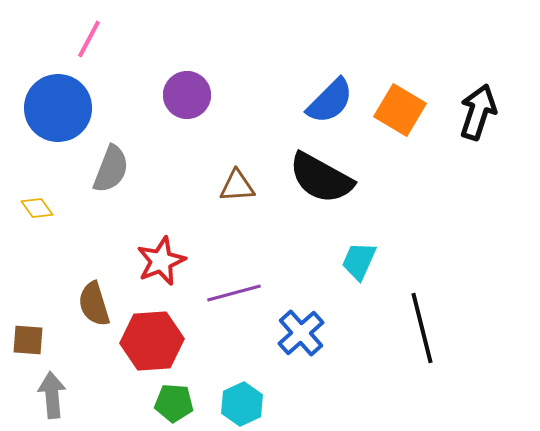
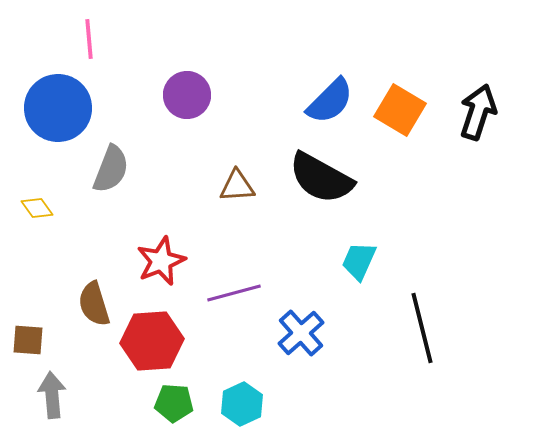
pink line: rotated 33 degrees counterclockwise
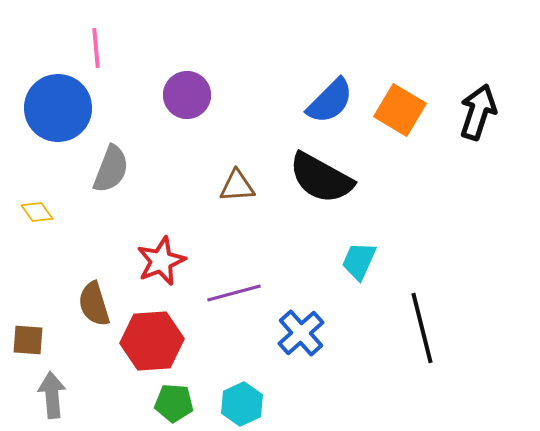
pink line: moved 7 px right, 9 px down
yellow diamond: moved 4 px down
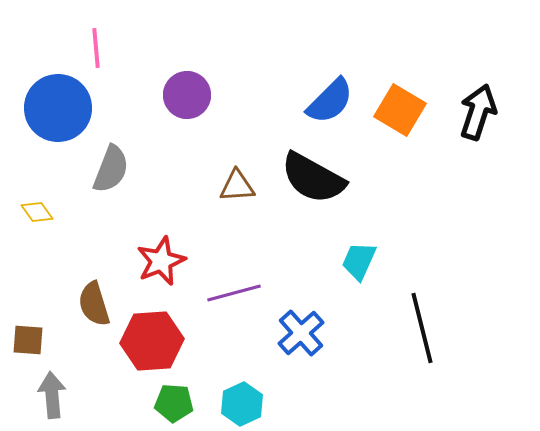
black semicircle: moved 8 px left
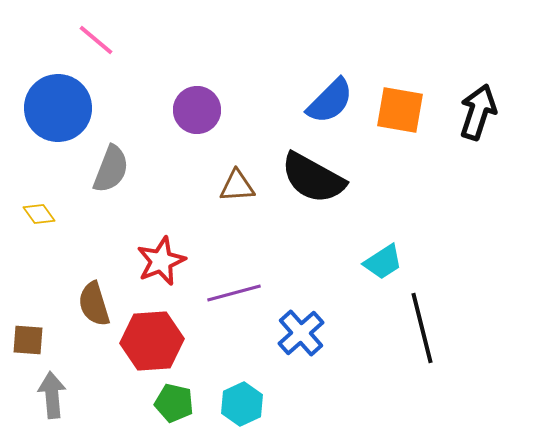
pink line: moved 8 px up; rotated 45 degrees counterclockwise
purple circle: moved 10 px right, 15 px down
orange square: rotated 21 degrees counterclockwise
yellow diamond: moved 2 px right, 2 px down
cyan trapezoid: moved 24 px right, 1 px down; rotated 147 degrees counterclockwise
green pentagon: rotated 9 degrees clockwise
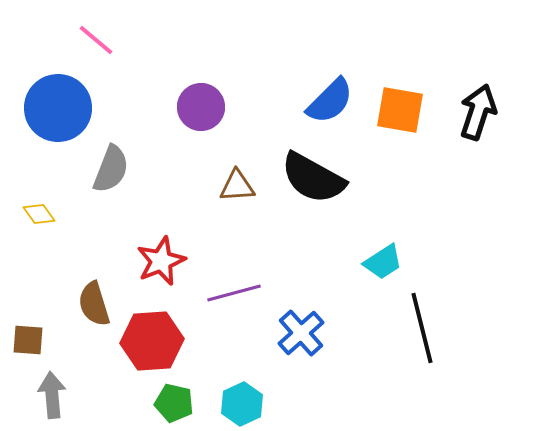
purple circle: moved 4 px right, 3 px up
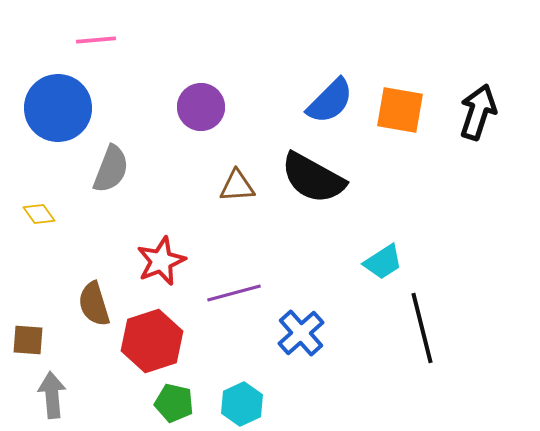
pink line: rotated 45 degrees counterclockwise
red hexagon: rotated 14 degrees counterclockwise
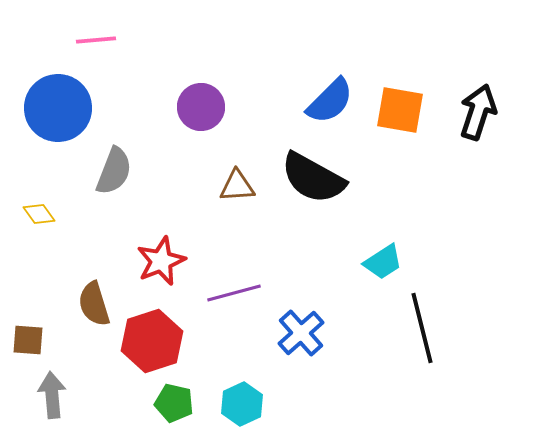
gray semicircle: moved 3 px right, 2 px down
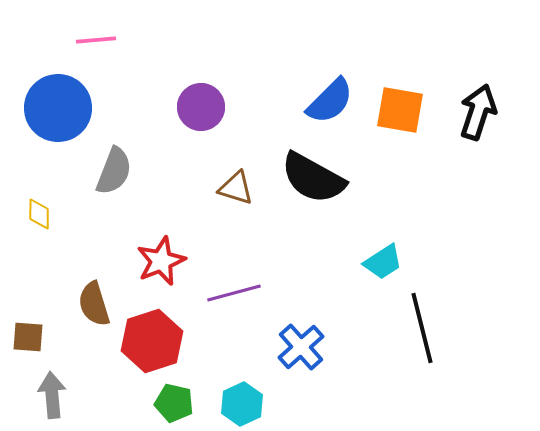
brown triangle: moved 1 px left, 2 px down; rotated 21 degrees clockwise
yellow diamond: rotated 36 degrees clockwise
blue cross: moved 14 px down
brown square: moved 3 px up
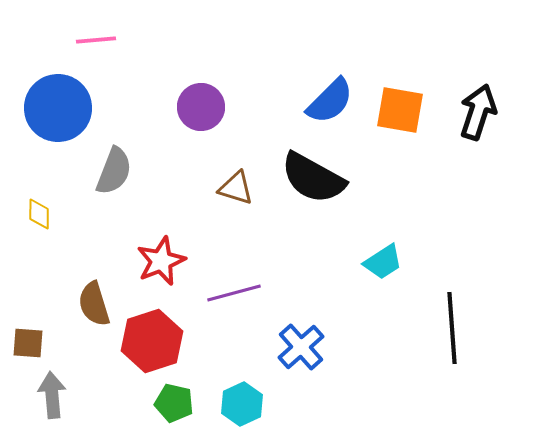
black line: moved 30 px right; rotated 10 degrees clockwise
brown square: moved 6 px down
